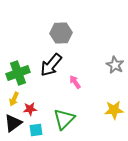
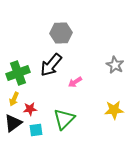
pink arrow: rotated 88 degrees counterclockwise
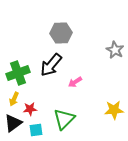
gray star: moved 15 px up
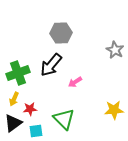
green triangle: rotated 30 degrees counterclockwise
cyan square: moved 1 px down
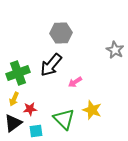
yellow star: moved 22 px left; rotated 24 degrees clockwise
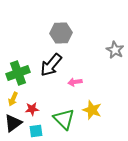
pink arrow: rotated 24 degrees clockwise
yellow arrow: moved 1 px left
red star: moved 2 px right
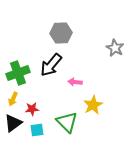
gray star: moved 2 px up
pink arrow: rotated 16 degrees clockwise
yellow star: moved 1 px right, 5 px up; rotated 24 degrees clockwise
green triangle: moved 3 px right, 3 px down
cyan square: moved 1 px right, 1 px up
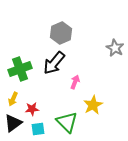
gray hexagon: rotated 20 degrees counterclockwise
black arrow: moved 3 px right, 2 px up
green cross: moved 2 px right, 4 px up
pink arrow: rotated 104 degrees clockwise
cyan square: moved 1 px right, 1 px up
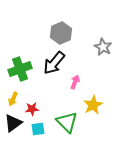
gray star: moved 12 px left, 1 px up
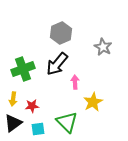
black arrow: moved 3 px right, 1 px down
green cross: moved 3 px right
pink arrow: rotated 24 degrees counterclockwise
yellow arrow: rotated 16 degrees counterclockwise
yellow star: moved 3 px up
red star: moved 3 px up
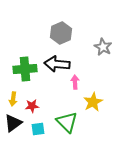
black arrow: rotated 55 degrees clockwise
green cross: moved 2 px right; rotated 15 degrees clockwise
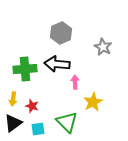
red star: rotated 24 degrees clockwise
